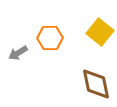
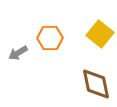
yellow square: moved 2 px down
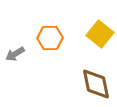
gray arrow: moved 3 px left, 1 px down
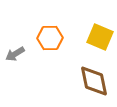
yellow square: moved 3 px down; rotated 16 degrees counterclockwise
brown diamond: moved 2 px left, 3 px up
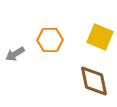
orange hexagon: moved 2 px down
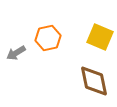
orange hexagon: moved 2 px left, 2 px up; rotated 10 degrees counterclockwise
gray arrow: moved 1 px right, 1 px up
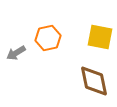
yellow square: rotated 12 degrees counterclockwise
